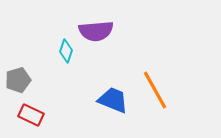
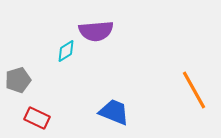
cyan diamond: rotated 40 degrees clockwise
orange line: moved 39 px right
blue trapezoid: moved 1 px right, 12 px down
red rectangle: moved 6 px right, 3 px down
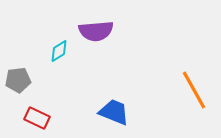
cyan diamond: moved 7 px left
gray pentagon: rotated 10 degrees clockwise
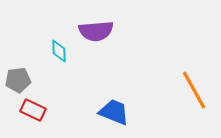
cyan diamond: rotated 60 degrees counterclockwise
red rectangle: moved 4 px left, 8 px up
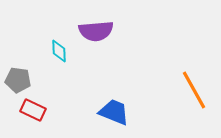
gray pentagon: rotated 15 degrees clockwise
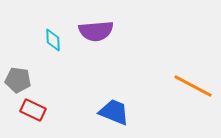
cyan diamond: moved 6 px left, 11 px up
orange line: moved 1 px left, 4 px up; rotated 33 degrees counterclockwise
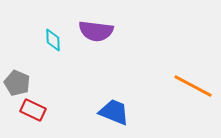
purple semicircle: rotated 12 degrees clockwise
gray pentagon: moved 1 px left, 3 px down; rotated 15 degrees clockwise
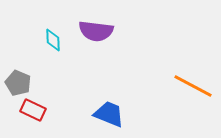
gray pentagon: moved 1 px right
blue trapezoid: moved 5 px left, 2 px down
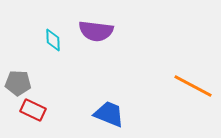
gray pentagon: rotated 20 degrees counterclockwise
